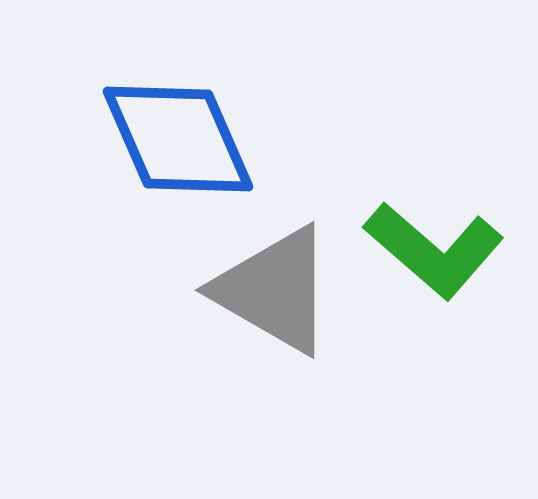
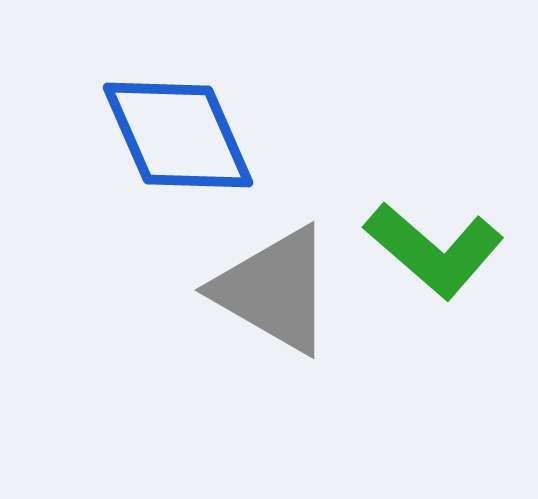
blue diamond: moved 4 px up
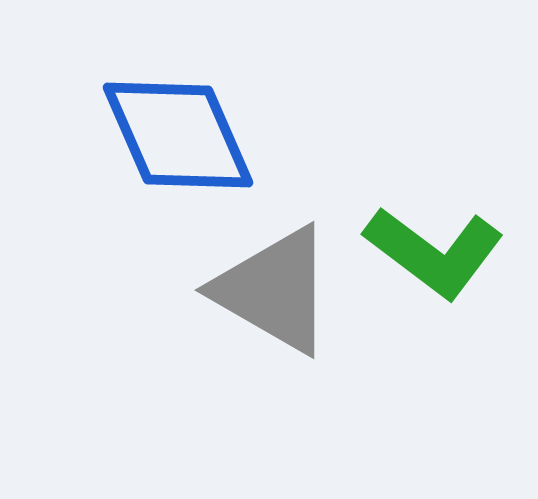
green L-shape: moved 2 px down; rotated 4 degrees counterclockwise
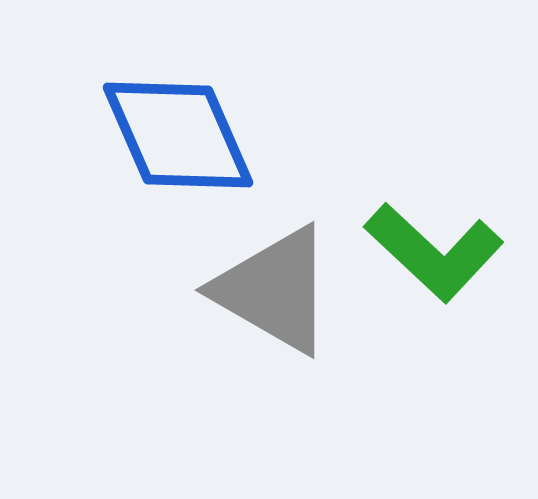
green L-shape: rotated 6 degrees clockwise
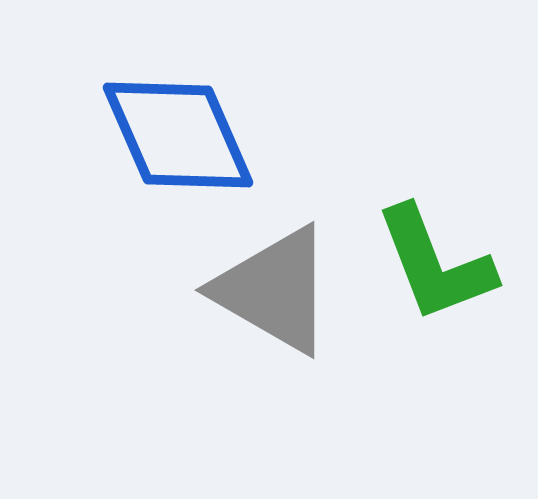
green L-shape: moved 1 px right, 12 px down; rotated 26 degrees clockwise
